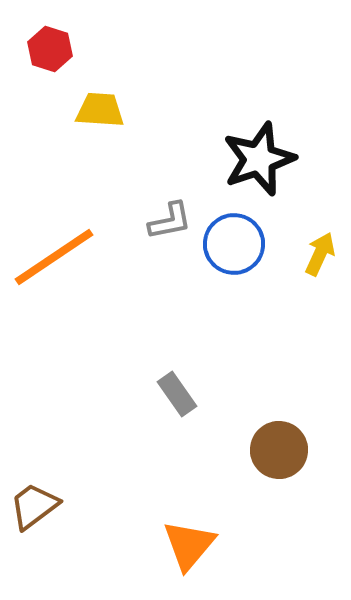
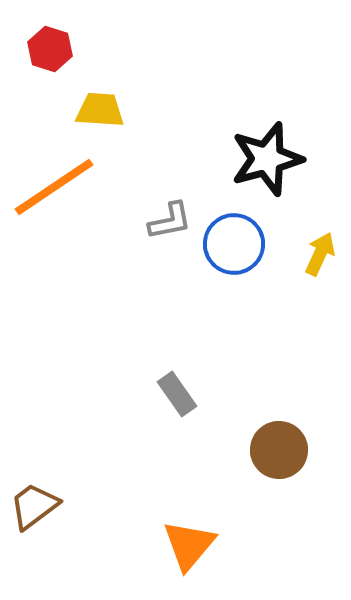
black star: moved 8 px right; rotated 4 degrees clockwise
orange line: moved 70 px up
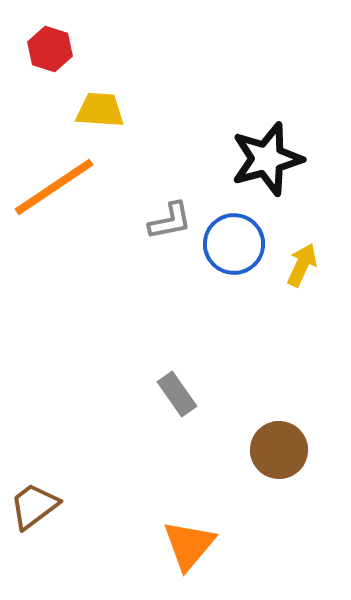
yellow arrow: moved 18 px left, 11 px down
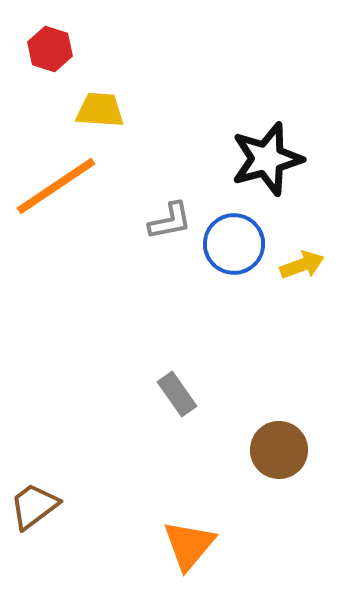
orange line: moved 2 px right, 1 px up
yellow arrow: rotated 45 degrees clockwise
